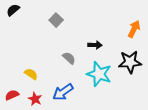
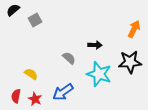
gray square: moved 21 px left; rotated 16 degrees clockwise
red semicircle: moved 4 px right, 1 px down; rotated 56 degrees counterclockwise
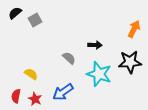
black semicircle: moved 2 px right, 3 px down
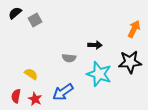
gray semicircle: rotated 144 degrees clockwise
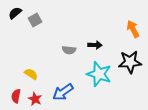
orange arrow: moved 1 px left; rotated 54 degrees counterclockwise
gray semicircle: moved 8 px up
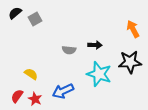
gray square: moved 1 px up
blue arrow: moved 1 px up; rotated 10 degrees clockwise
red semicircle: moved 1 px right; rotated 24 degrees clockwise
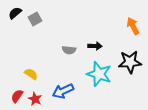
orange arrow: moved 3 px up
black arrow: moved 1 px down
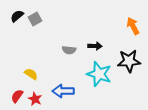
black semicircle: moved 2 px right, 3 px down
black star: moved 1 px left, 1 px up
blue arrow: rotated 25 degrees clockwise
